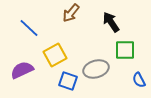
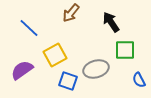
purple semicircle: rotated 10 degrees counterclockwise
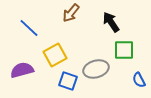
green square: moved 1 px left
purple semicircle: rotated 20 degrees clockwise
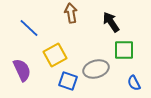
brown arrow: rotated 132 degrees clockwise
purple semicircle: rotated 80 degrees clockwise
blue semicircle: moved 5 px left, 3 px down
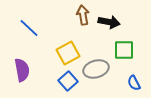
brown arrow: moved 12 px right, 2 px down
black arrow: moved 2 px left; rotated 135 degrees clockwise
yellow square: moved 13 px right, 2 px up
purple semicircle: rotated 15 degrees clockwise
blue square: rotated 30 degrees clockwise
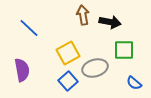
black arrow: moved 1 px right
gray ellipse: moved 1 px left, 1 px up
blue semicircle: rotated 21 degrees counterclockwise
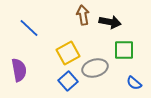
purple semicircle: moved 3 px left
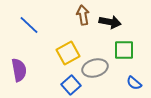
blue line: moved 3 px up
blue square: moved 3 px right, 4 px down
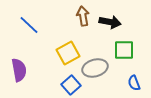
brown arrow: moved 1 px down
blue semicircle: rotated 28 degrees clockwise
